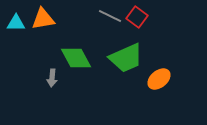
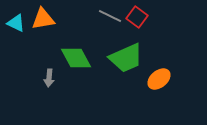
cyan triangle: rotated 24 degrees clockwise
gray arrow: moved 3 px left
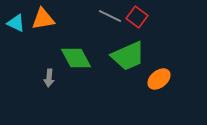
green trapezoid: moved 2 px right, 2 px up
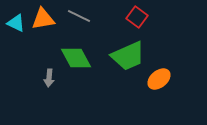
gray line: moved 31 px left
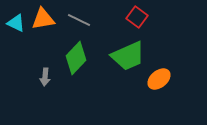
gray line: moved 4 px down
green diamond: rotated 72 degrees clockwise
gray arrow: moved 4 px left, 1 px up
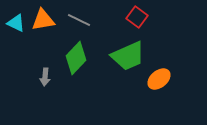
orange triangle: moved 1 px down
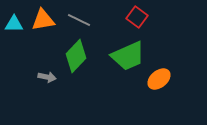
cyan triangle: moved 2 px left, 1 px down; rotated 24 degrees counterclockwise
green diamond: moved 2 px up
gray arrow: moved 2 px right; rotated 84 degrees counterclockwise
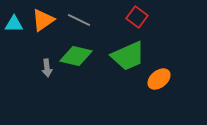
orange triangle: rotated 25 degrees counterclockwise
green diamond: rotated 60 degrees clockwise
gray arrow: moved 9 px up; rotated 72 degrees clockwise
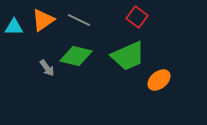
cyan triangle: moved 3 px down
gray arrow: rotated 30 degrees counterclockwise
orange ellipse: moved 1 px down
